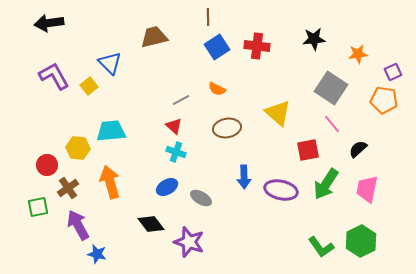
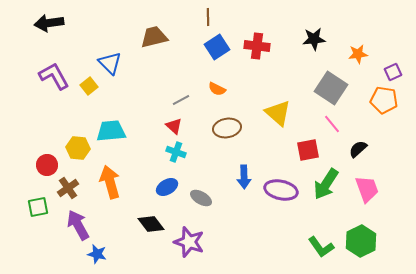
pink trapezoid: rotated 148 degrees clockwise
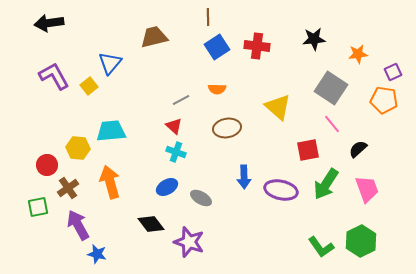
blue triangle: rotated 25 degrees clockwise
orange semicircle: rotated 24 degrees counterclockwise
yellow triangle: moved 6 px up
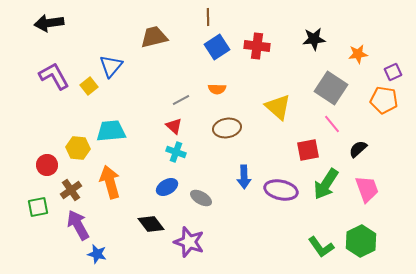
blue triangle: moved 1 px right, 3 px down
brown cross: moved 3 px right, 2 px down
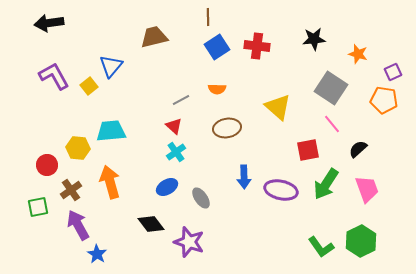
orange star: rotated 24 degrees clockwise
cyan cross: rotated 36 degrees clockwise
gray ellipse: rotated 25 degrees clockwise
blue star: rotated 18 degrees clockwise
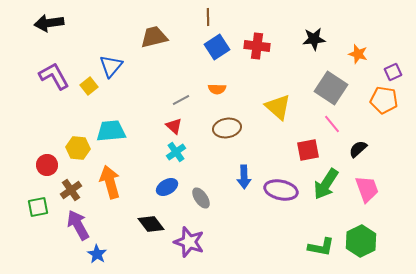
green L-shape: rotated 44 degrees counterclockwise
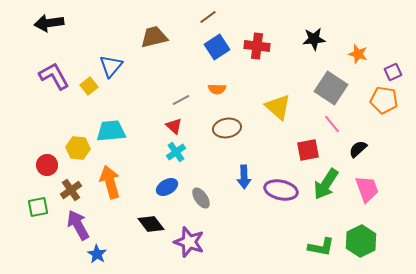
brown line: rotated 54 degrees clockwise
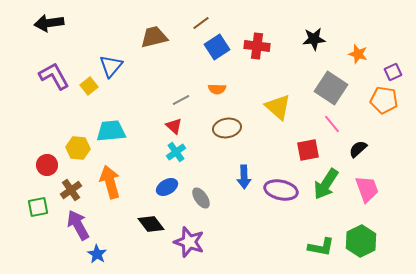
brown line: moved 7 px left, 6 px down
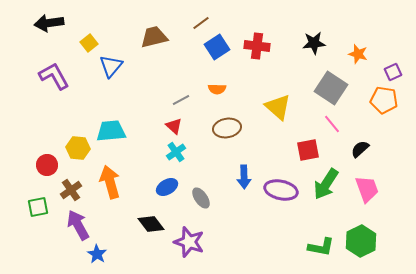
black star: moved 4 px down
yellow square: moved 43 px up
black semicircle: moved 2 px right
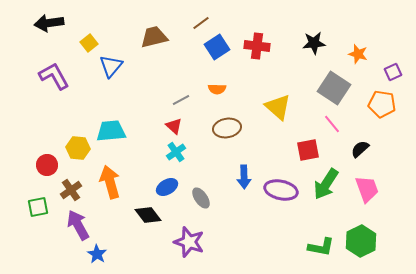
gray square: moved 3 px right
orange pentagon: moved 2 px left, 4 px down
black diamond: moved 3 px left, 9 px up
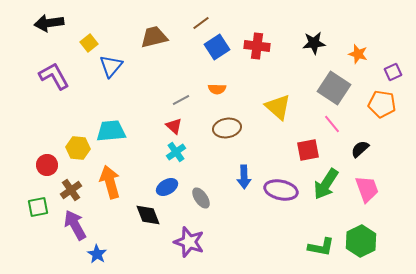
black diamond: rotated 16 degrees clockwise
purple arrow: moved 3 px left
